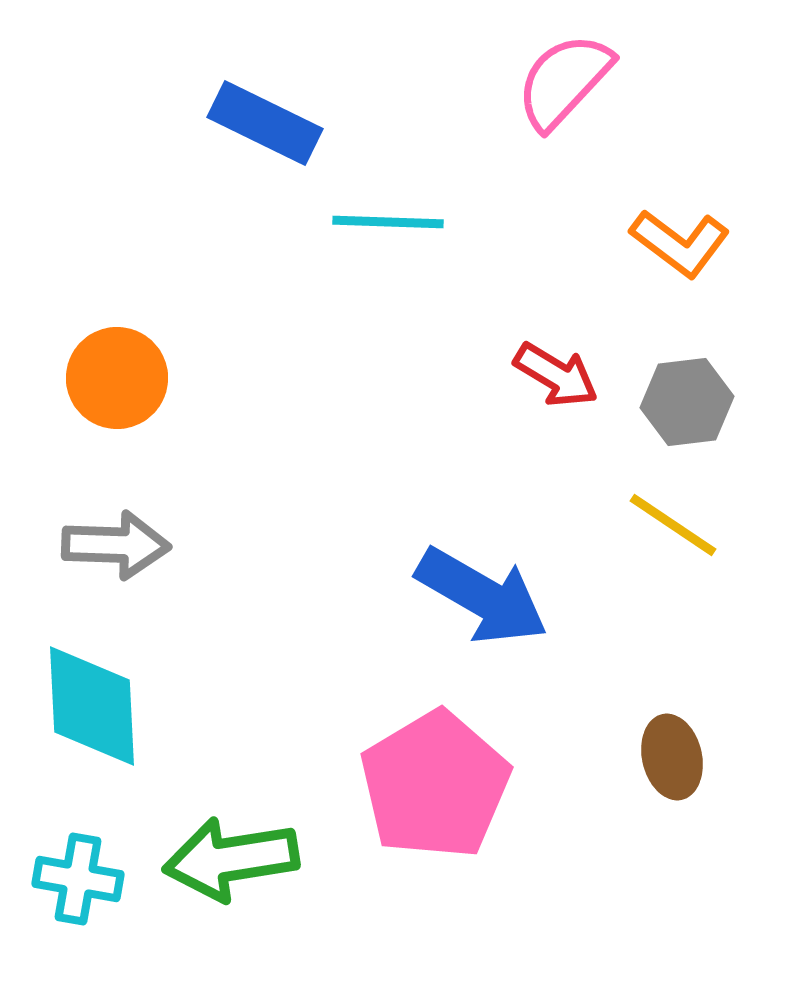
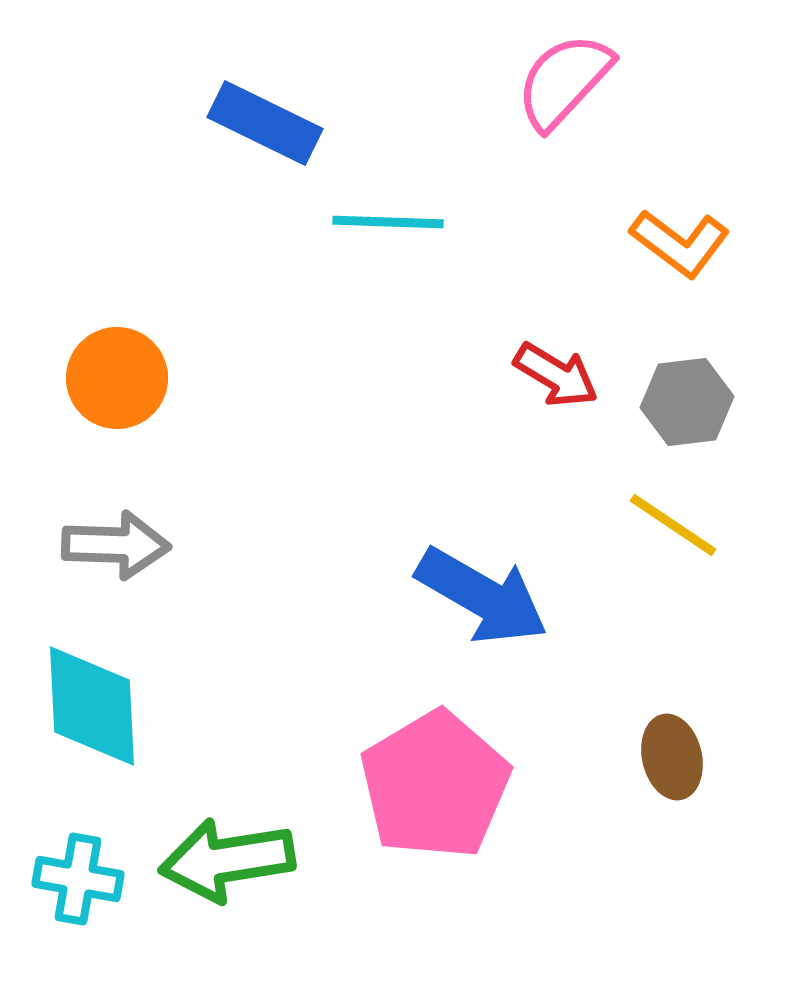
green arrow: moved 4 px left, 1 px down
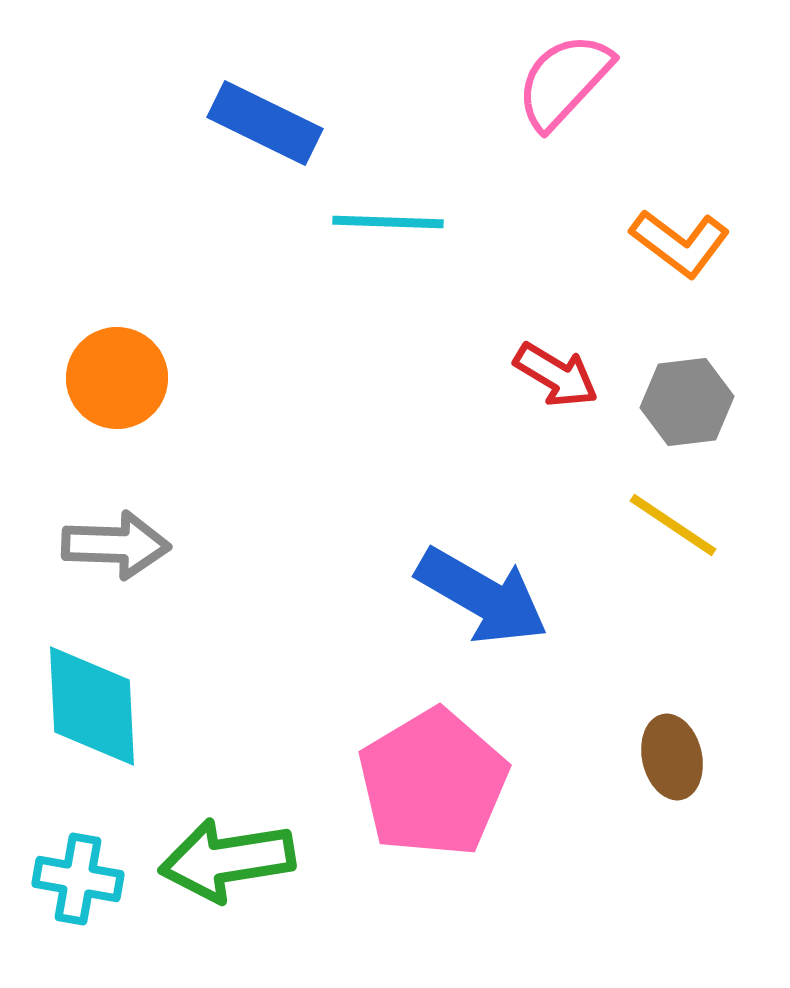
pink pentagon: moved 2 px left, 2 px up
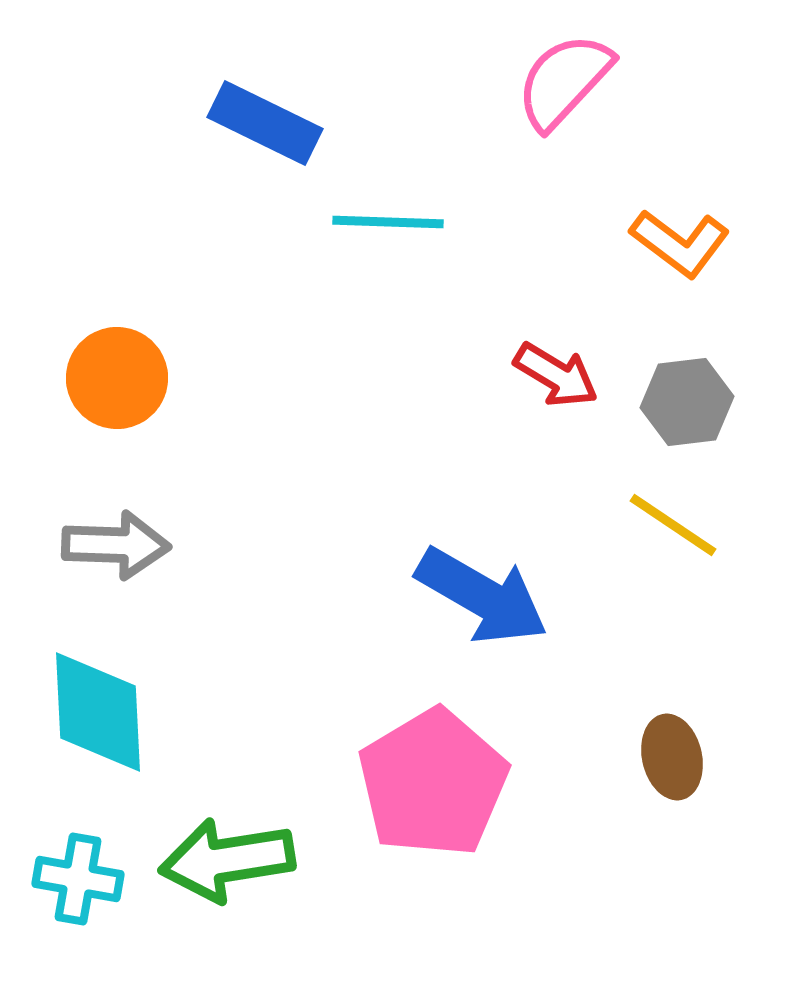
cyan diamond: moved 6 px right, 6 px down
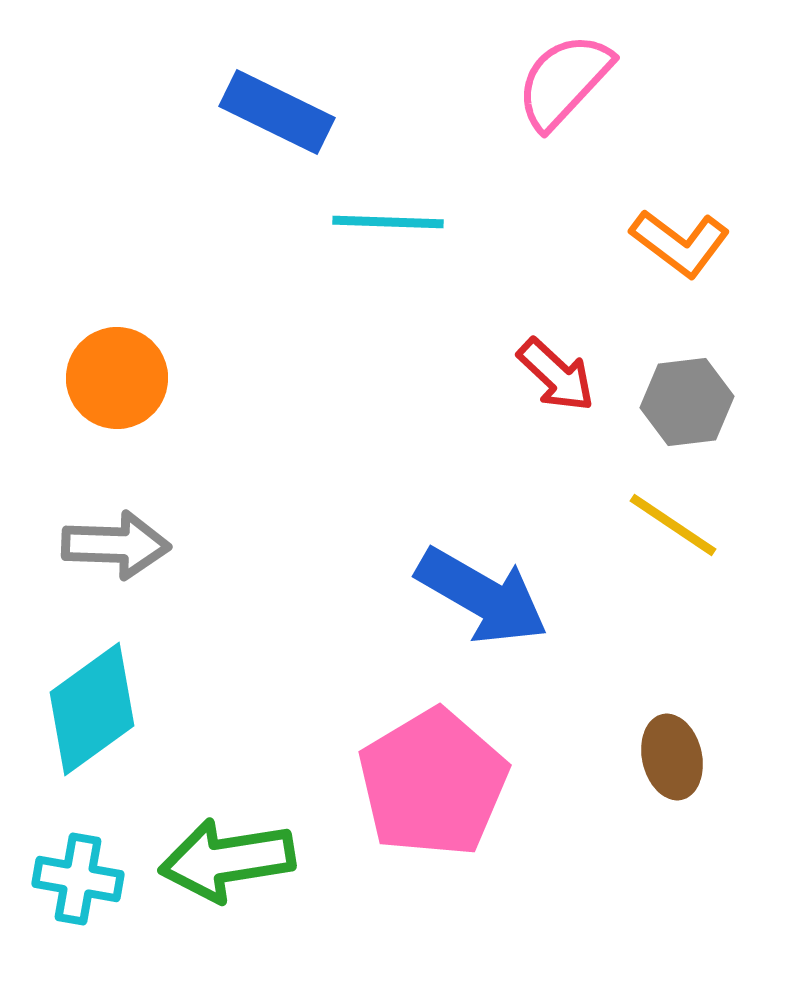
blue rectangle: moved 12 px right, 11 px up
red arrow: rotated 12 degrees clockwise
cyan diamond: moved 6 px left, 3 px up; rotated 57 degrees clockwise
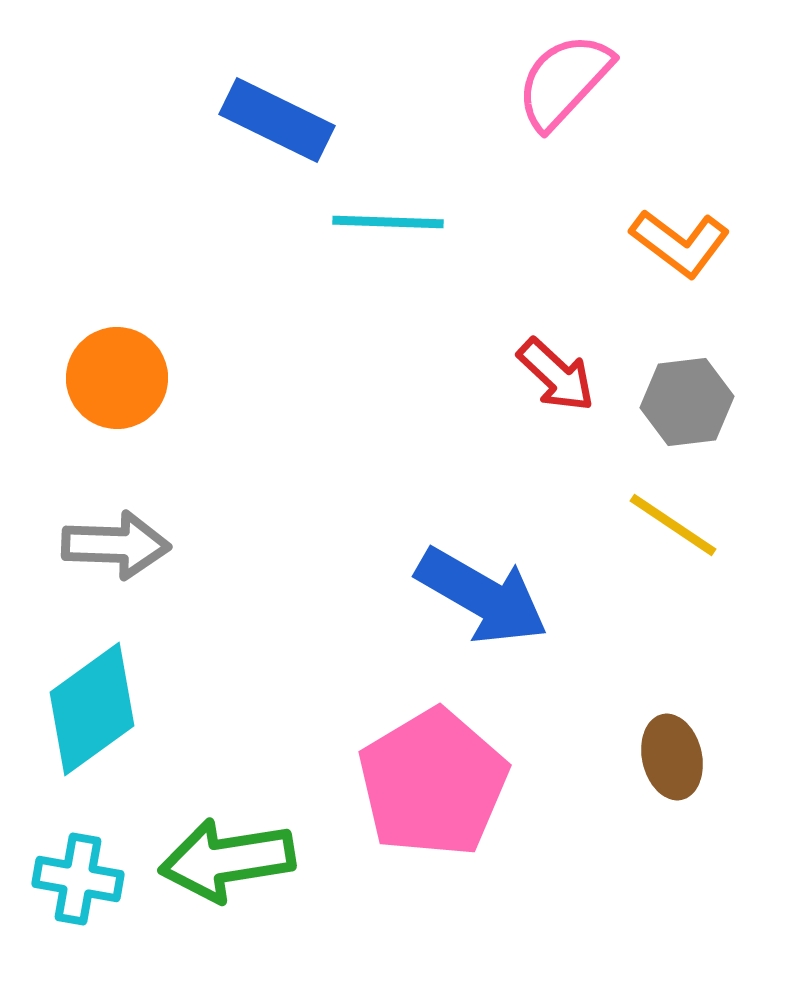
blue rectangle: moved 8 px down
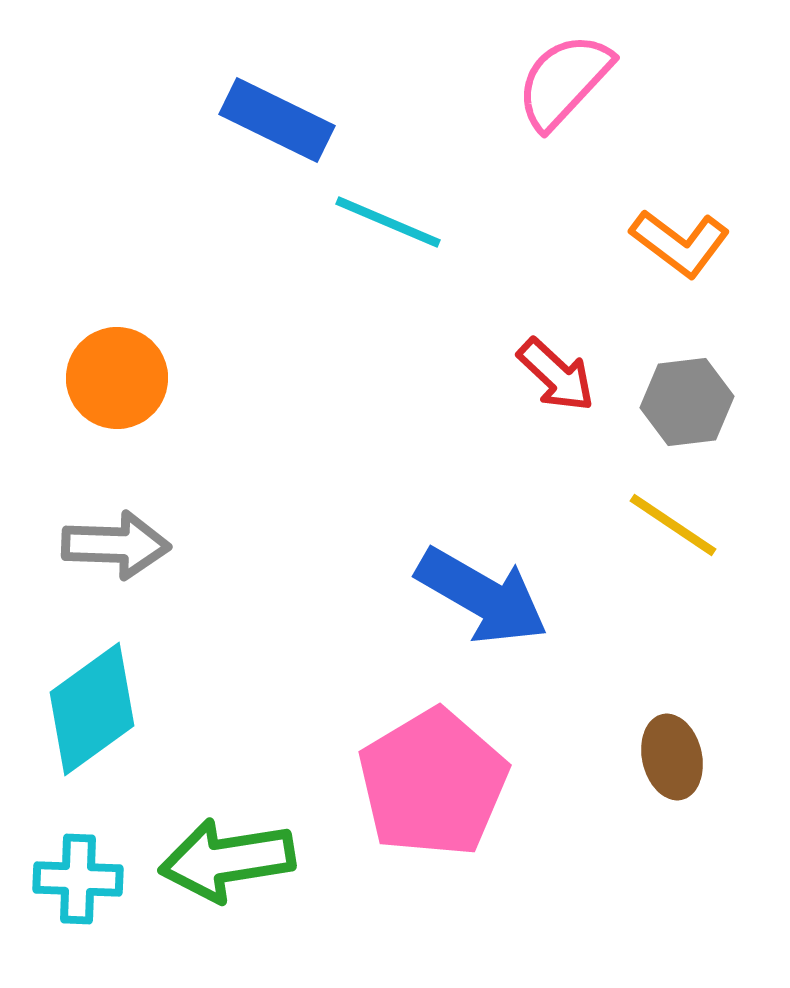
cyan line: rotated 21 degrees clockwise
cyan cross: rotated 8 degrees counterclockwise
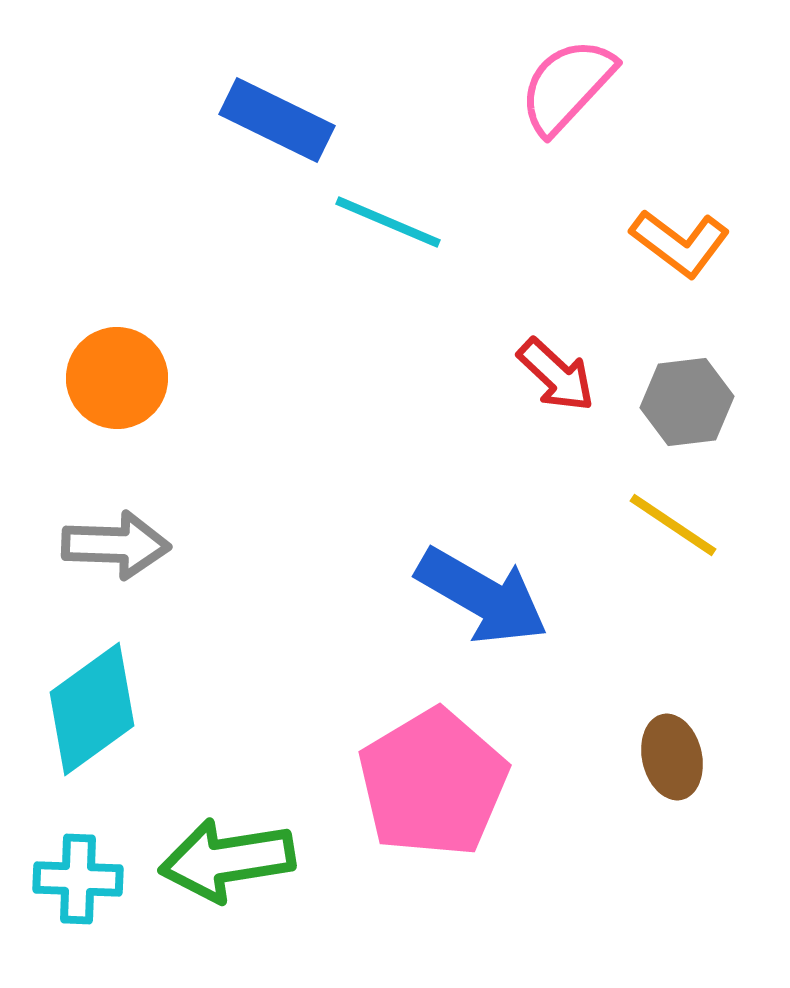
pink semicircle: moved 3 px right, 5 px down
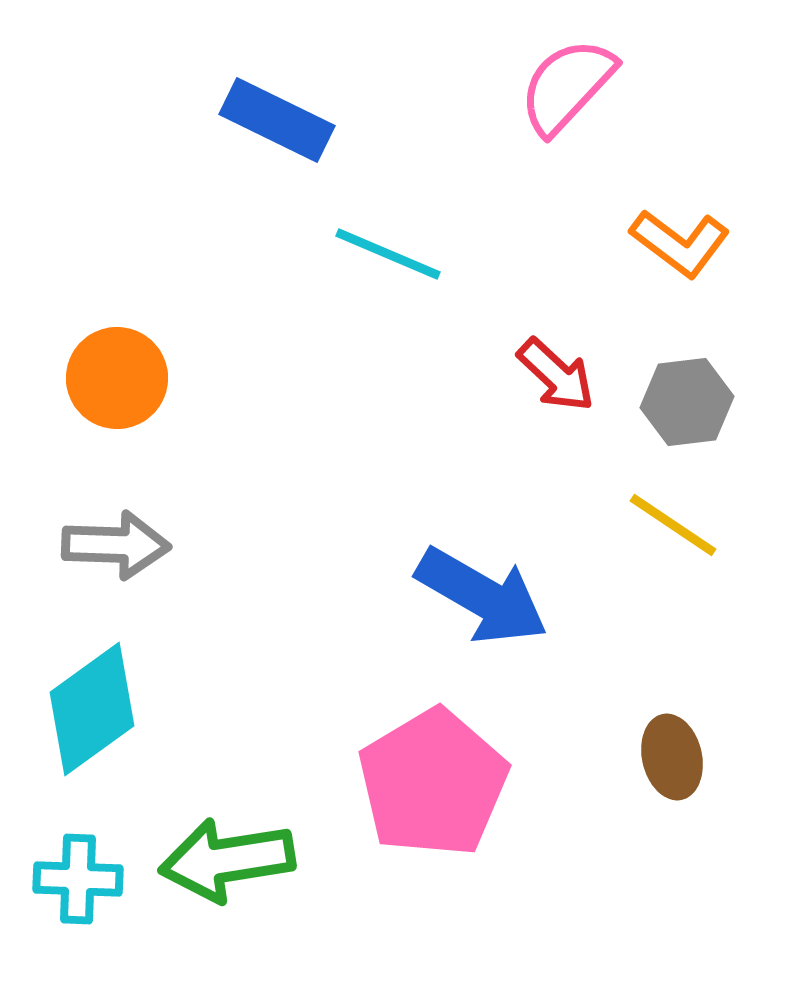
cyan line: moved 32 px down
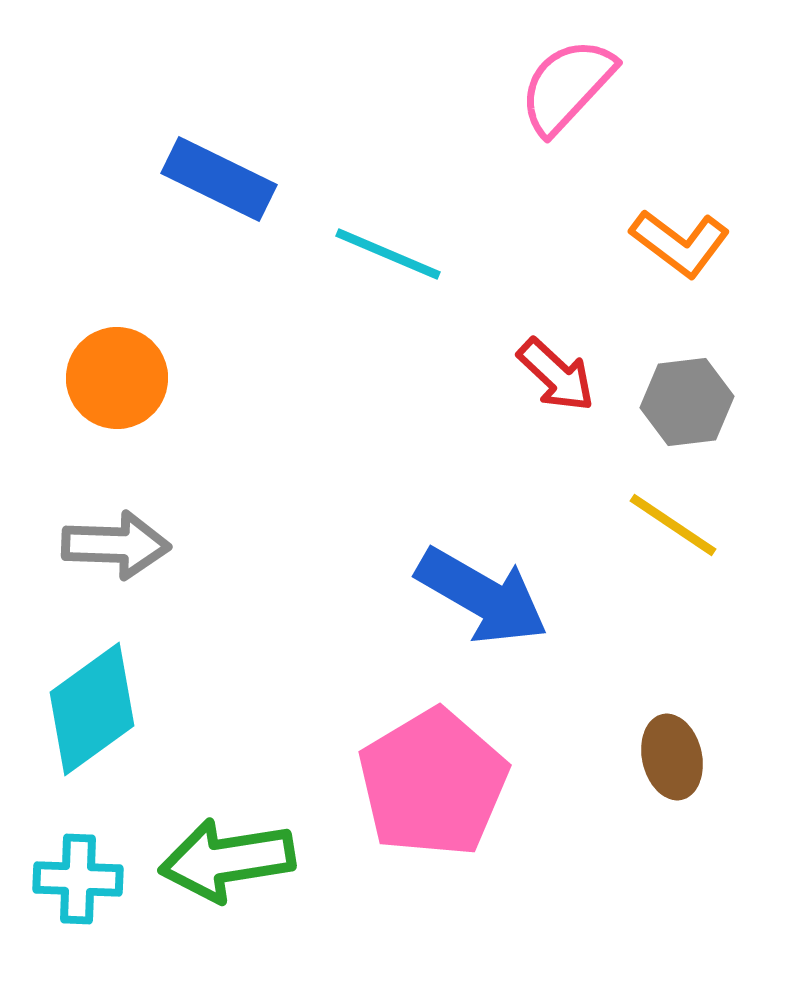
blue rectangle: moved 58 px left, 59 px down
